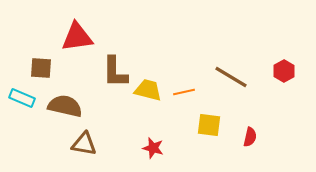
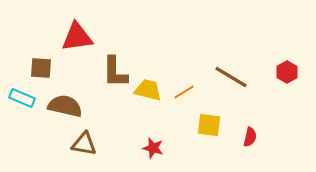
red hexagon: moved 3 px right, 1 px down
orange line: rotated 20 degrees counterclockwise
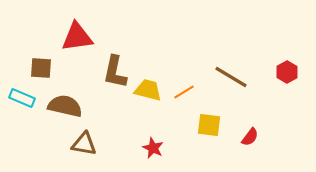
brown L-shape: rotated 12 degrees clockwise
red semicircle: rotated 24 degrees clockwise
red star: rotated 10 degrees clockwise
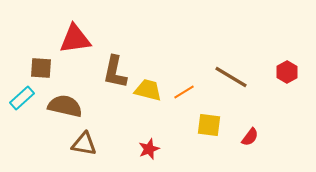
red triangle: moved 2 px left, 2 px down
cyan rectangle: rotated 65 degrees counterclockwise
red star: moved 4 px left, 1 px down; rotated 25 degrees clockwise
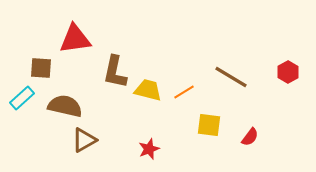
red hexagon: moved 1 px right
brown triangle: moved 4 px up; rotated 40 degrees counterclockwise
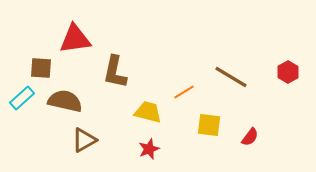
yellow trapezoid: moved 22 px down
brown semicircle: moved 5 px up
